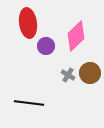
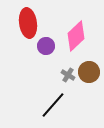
brown circle: moved 1 px left, 1 px up
black line: moved 24 px right, 2 px down; rotated 56 degrees counterclockwise
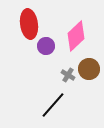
red ellipse: moved 1 px right, 1 px down
brown circle: moved 3 px up
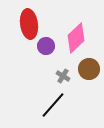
pink diamond: moved 2 px down
gray cross: moved 5 px left, 1 px down
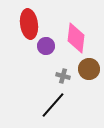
pink diamond: rotated 40 degrees counterclockwise
gray cross: rotated 16 degrees counterclockwise
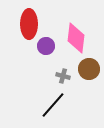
red ellipse: rotated 8 degrees clockwise
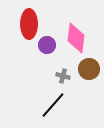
purple circle: moved 1 px right, 1 px up
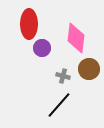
purple circle: moved 5 px left, 3 px down
black line: moved 6 px right
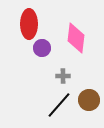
brown circle: moved 31 px down
gray cross: rotated 16 degrees counterclockwise
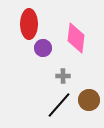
purple circle: moved 1 px right
